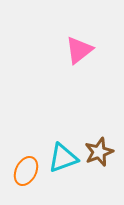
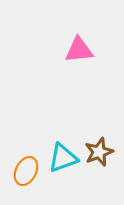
pink triangle: rotated 32 degrees clockwise
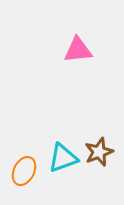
pink triangle: moved 1 px left
orange ellipse: moved 2 px left
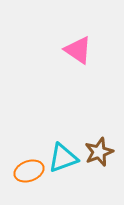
pink triangle: rotated 40 degrees clockwise
orange ellipse: moved 5 px right; rotated 44 degrees clockwise
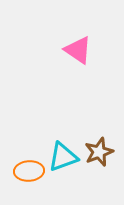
cyan triangle: moved 1 px up
orange ellipse: rotated 16 degrees clockwise
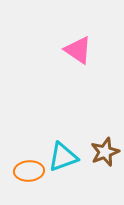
brown star: moved 6 px right
